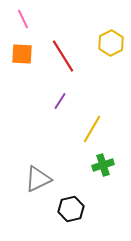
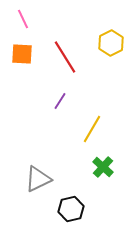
red line: moved 2 px right, 1 px down
green cross: moved 2 px down; rotated 30 degrees counterclockwise
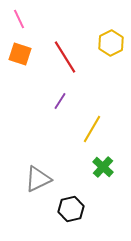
pink line: moved 4 px left
orange square: moved 2 px left; rotated 15 degrees clockwise
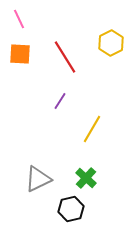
orange square: rotated 15 degrees counterclockwise
green cross: moved 17 px left, 11 px down
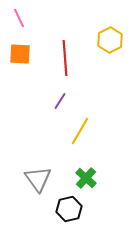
pink line: moved 1 px up
yellow hexagon: moved 1 px left, 3 px up
red line: moved 1 px down; rotated 28 degrees clockwise
yellow line: moved 12 px left, 2 px down
gray triangle: rotated 40 degrees counterclockwise
black hexagon: moved 2 px left
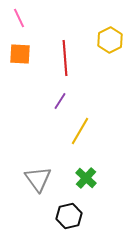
black hexagon: moved 7 px down
